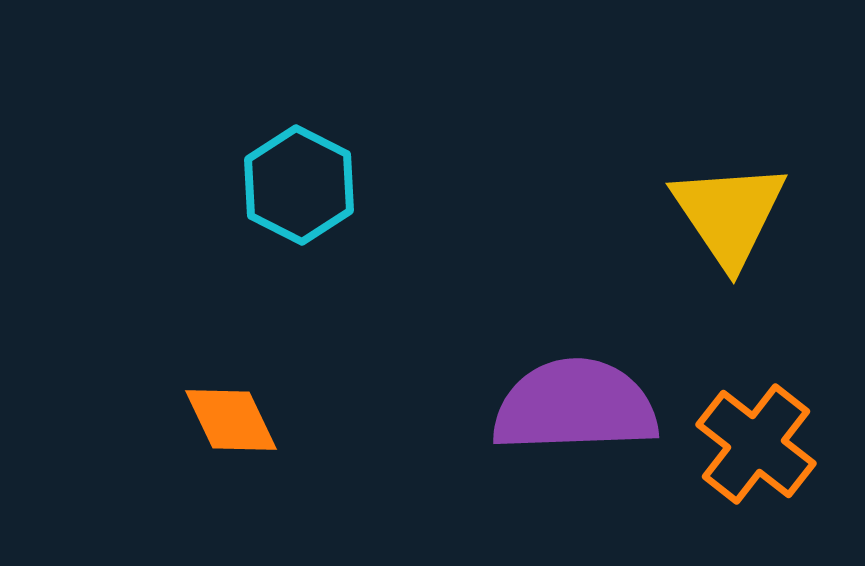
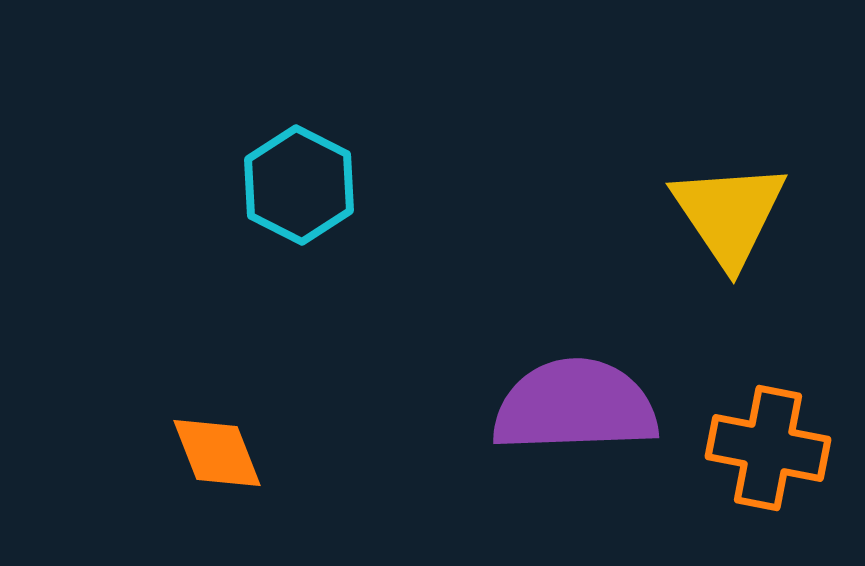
orange diamond: moved 14 px left, 33 px down; rotated 4 degrees clockwise
orange cross: moved 12 px right, 4 px down; rotated 27 degrees counterclockwise
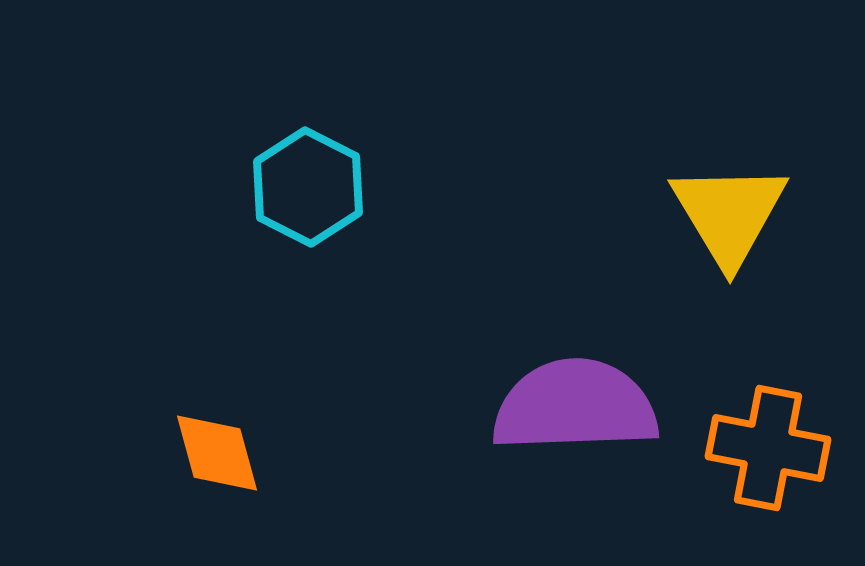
cyan hexagon: moved 9 px right, 2 px down
yellow triangle: rotated 3 degrees clockwise
orange diamond: rotated 6 degrees clockwise
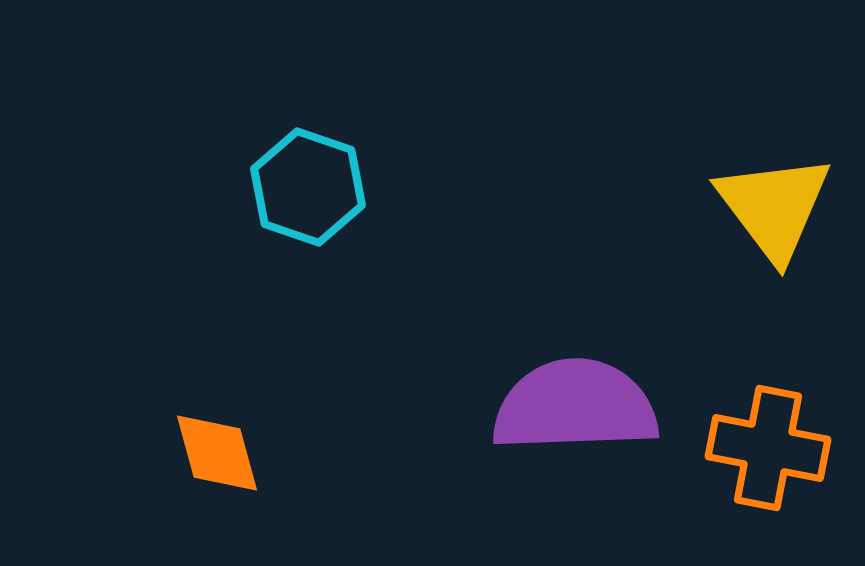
cyan hexagon: rotated 8 degrees counterclockwise
yellow triangle: moved 45 px right, 7 px up; rotated 6 degrees counterclockwise
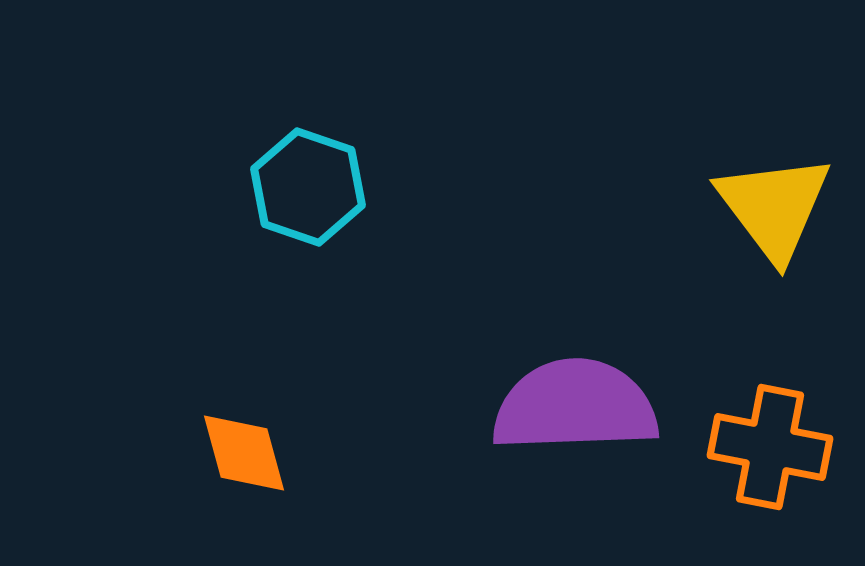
orange cross: moved 2 px right, 1 px up
orange diamond: moved 27 px right
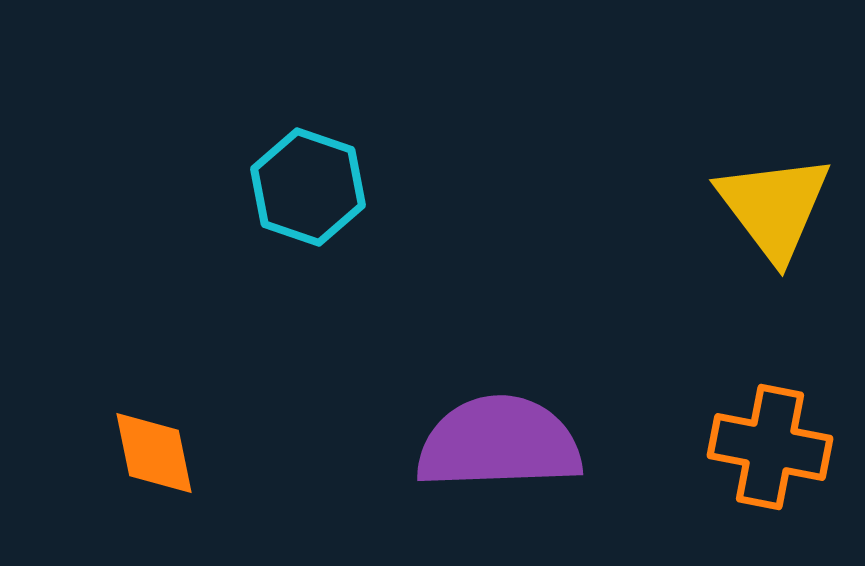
purple semicircle: moved 76 px left, 37 px down
orange diamond: moved 90 px left; rotated 4 degrees clockwise
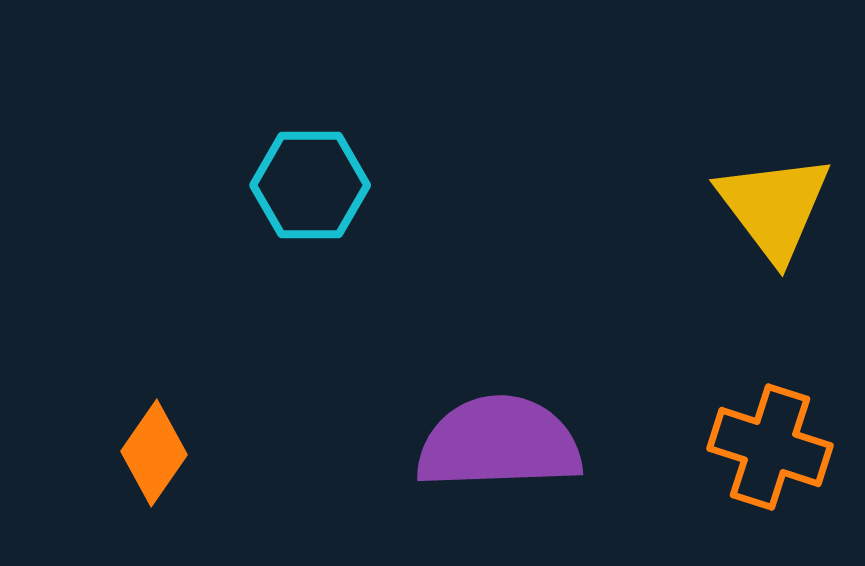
cyan hexagon: moved 2 px right, 2 px up; rotated 19 degrees counterclockwise
orange cross: rotated 7 degrees clockwise
orange diamond: rotated 46 degrees clockwise
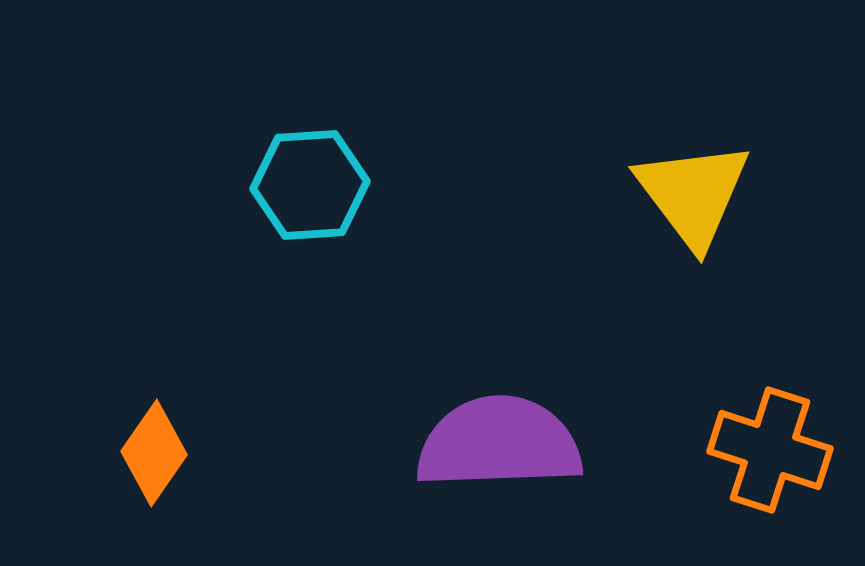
cyan hexagon: rotated 4 degrees counterclockwise
yellow triangle: moved 81 px left, 13 px up
orange cross: moved 3 px down
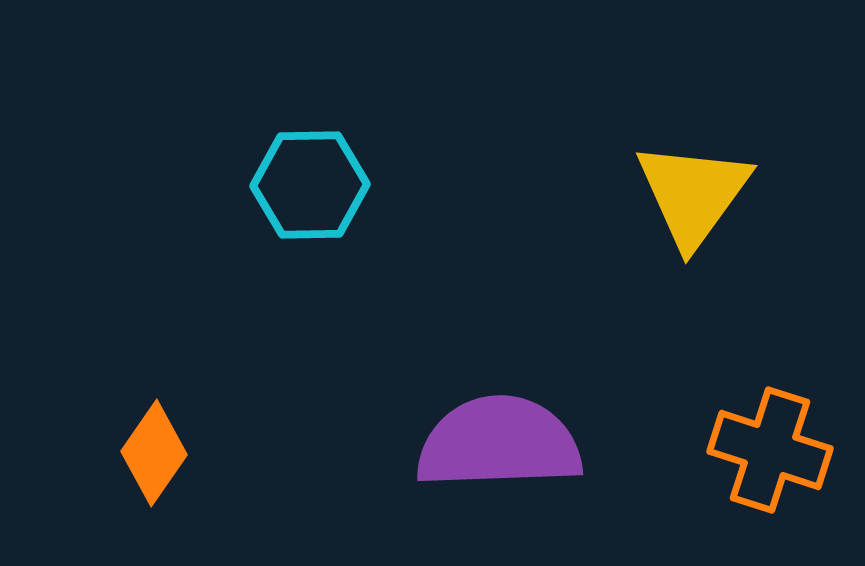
cyan hexagon: rotated 3 degrees clockwise
yellow triangle: rotated 13 degrees clockwise
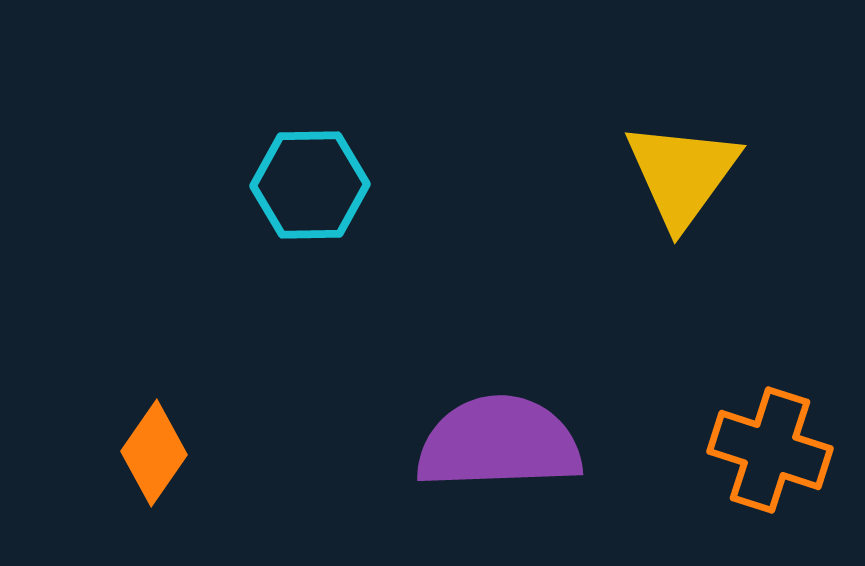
yellow triangle: moved 11 px left, 20 px up
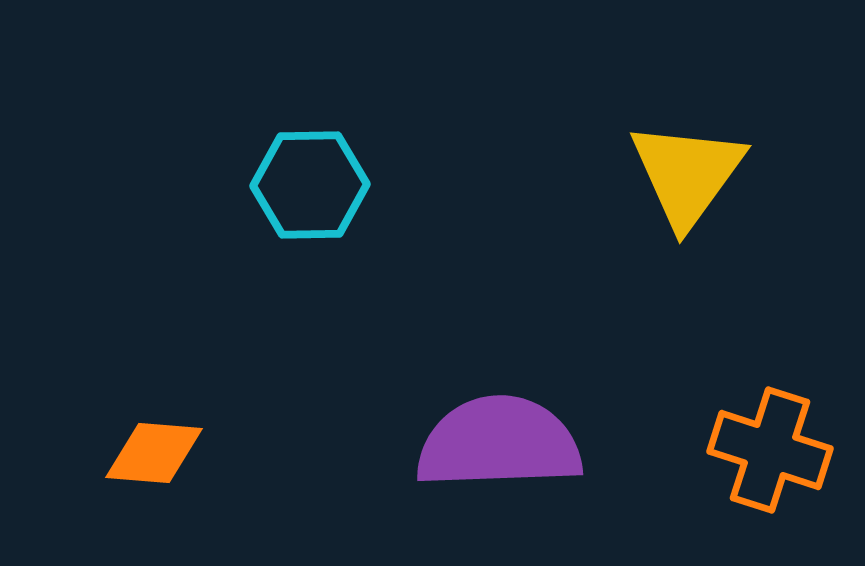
yellow triangle: moved 5 px right
orange diamond: rotated 60 degrees clockwise
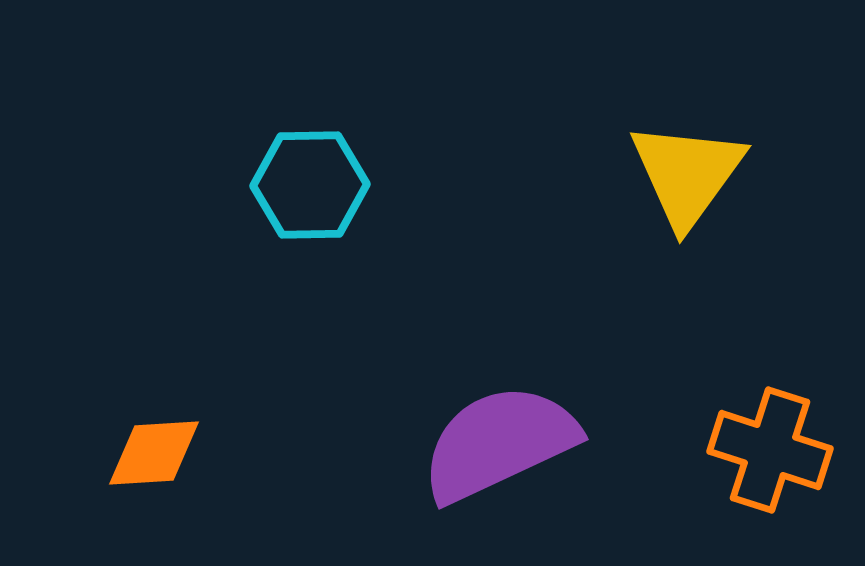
purple semicircle: rotated 23 degrees counterclockwise
orange diamond: rotated 8 degrees counterclockwise
